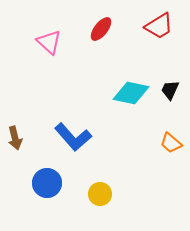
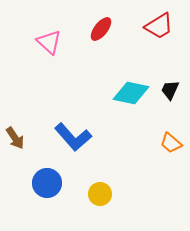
brown arrow: rotated 20 degrees counterclockwise
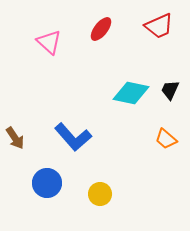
red trapezoid: rotated 8 degrees clockwise
orange trapezoid: moved 5 px left, 4 px up
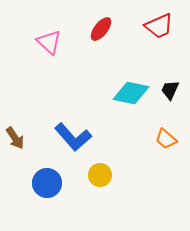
yellow circle: moved 19 px up
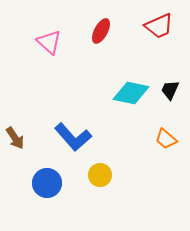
red ellipse: moved 2 px down; rotated 10 degrees counterclockwise
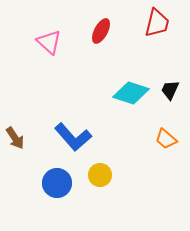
red trapezoid: moved 2 px left, 3 px up; rotated 52 degrees counterclockwise
cyan diamond: rotated 6 degrees clockwise
blue circle: moved 10 px right
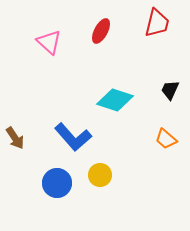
cyan diamond: moved 16 px left, 7 px down
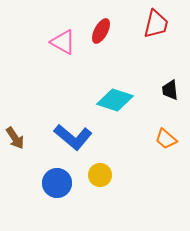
red trapezoid: moved 1 px left, 1 px down
pink triangle: moved 14 px right; rotated 12 degrees counterclockwise
black trapezoid: rotated 30 degrees counterclockwise
blue L-shape: rotated 9 degrees counterclockwise
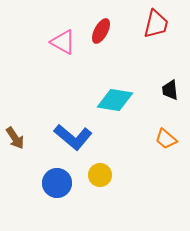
cyan diamond: rotated 9 degrees counterclockwise
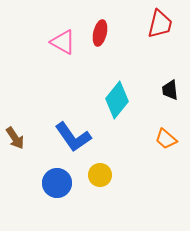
red trapezoid: moved 4 px right
red ellipse: moved 1 px left, 2 px down; rotated 15 degrees counterclockwise
cyan diamond: moved 2 px right; rotated 60 degrees counterclockwise
blue L-shape: rotated 15 degrees clockwise
